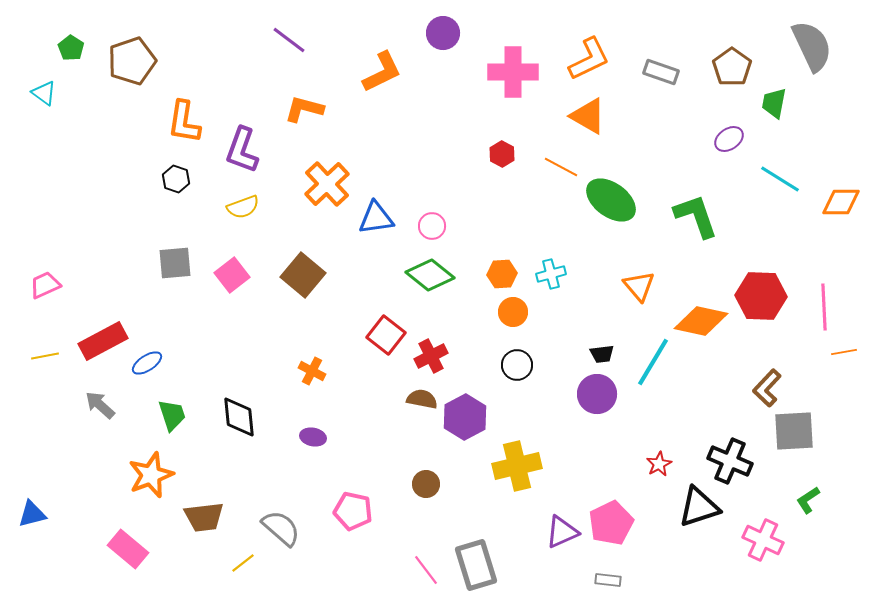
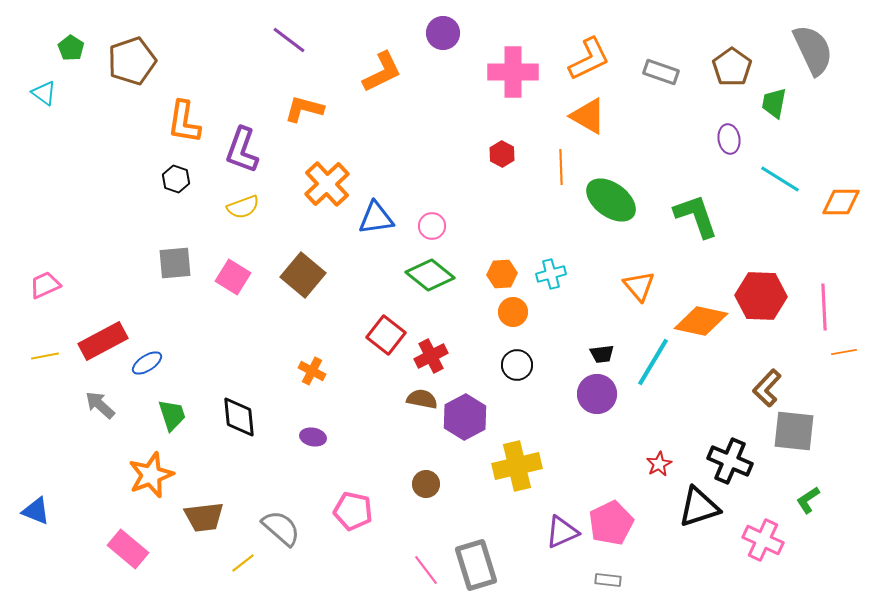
gray semicircle at (812, 46): moved 1 px right, 4 px down
purple ellipse at (729, 139): rotated 64 degrees counterclockwise
orange line at (561, 167): rotated 60 degrees clockwise
pink square at (232, 275): moved 1 px right, 2 px down; rotated 20 degrees counterclockwise
gray square at (794, 431): rotated 9 degrees clockwise
blue triangle at (32, 514): moved 4 px right, 3 px up; rotated 36 degrees clockwise
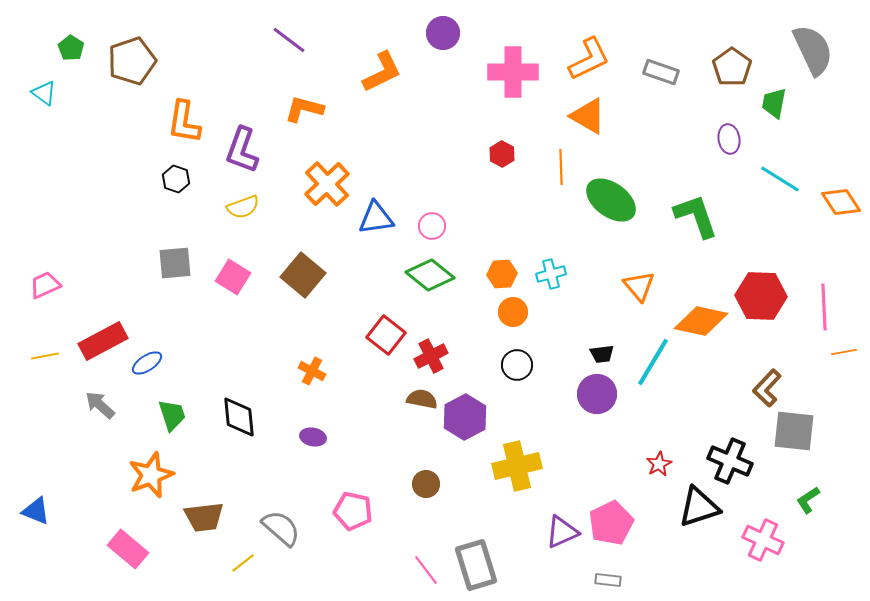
orange diamond at (841, 202): rotated 57 degrees clockwise
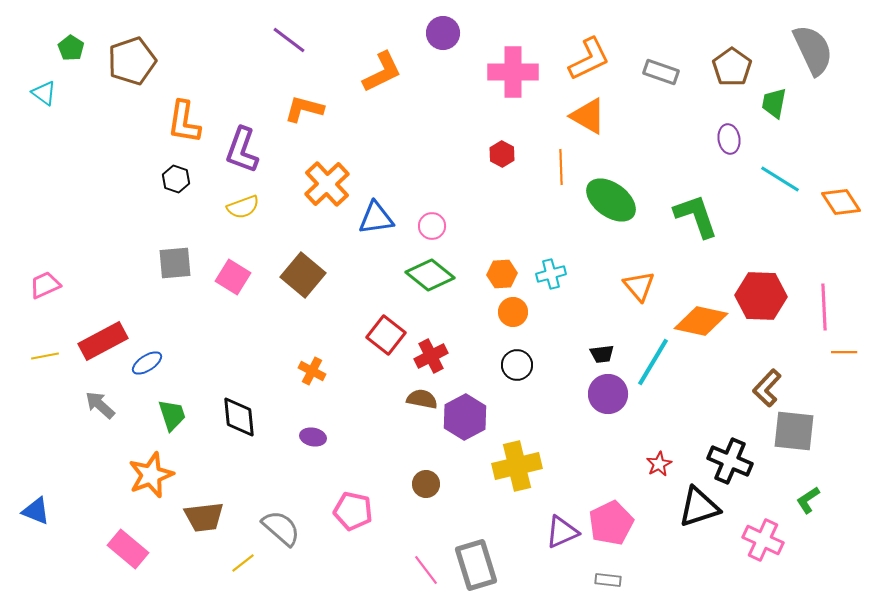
orange line at (844, 352): rotated 10 degrees clockwise
purple circle at (597, 394): moved 11 px right
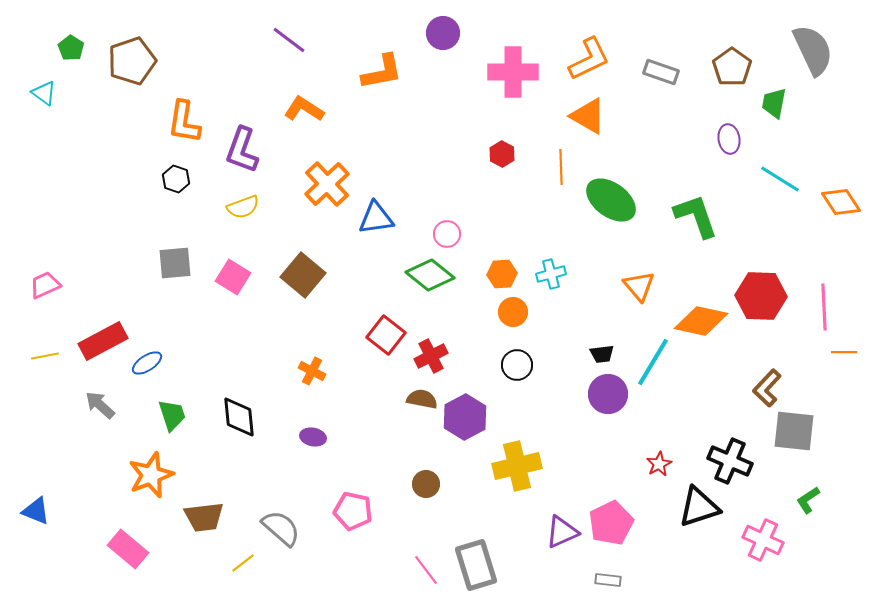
orange L-shape at (382, 72): rotated 15 degrees clockwise
orange L-shape at (304, 109): rotated 18 degrees clockwise
pink circle at (432, 226): moved 15 px right, 8 px down
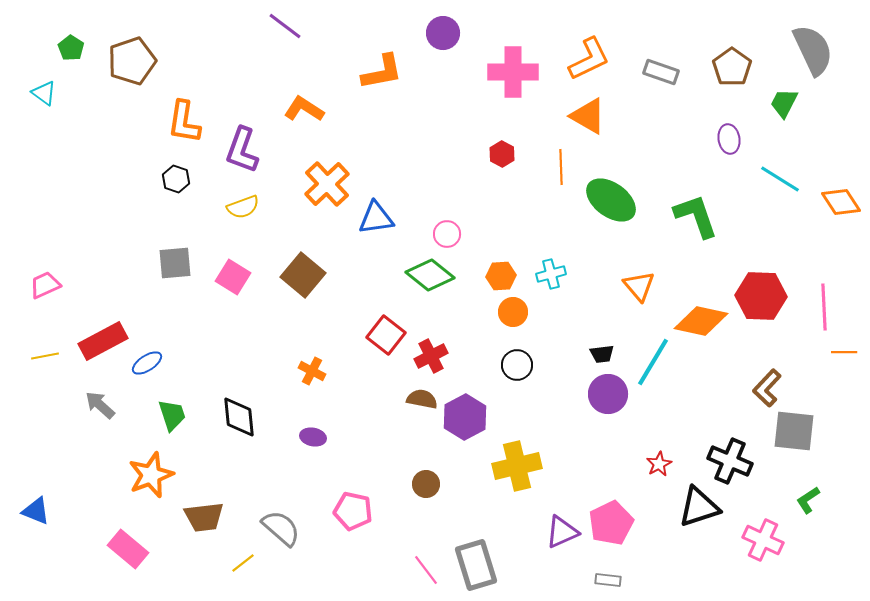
purple line at (289, 40): moved 4 px left, 14 px up
green trapezoid at (774, 103): moved 10 px right; rotated 16 degrees clockwise
orange hexagon at (502, 274): moved 1 px left, 2 px down
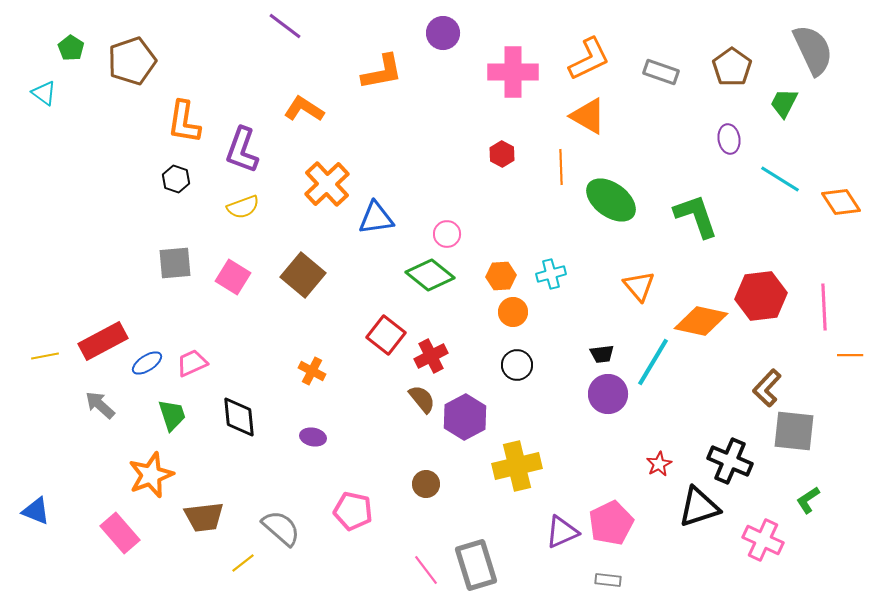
pink trapezoid at (45, 285): moved 147 px right, 78 px down
red hexagon at (761, 296): rotated 9 degrees counterclockwise
orange line at (844, 352): moved 6 px right, 3 px down
brown semicircle at (422, 399): rotated 40 degrees clockwise
pink rectangle at (128, 549): moved 8 px left, 16 px up; rotated 9 degrees clockwise
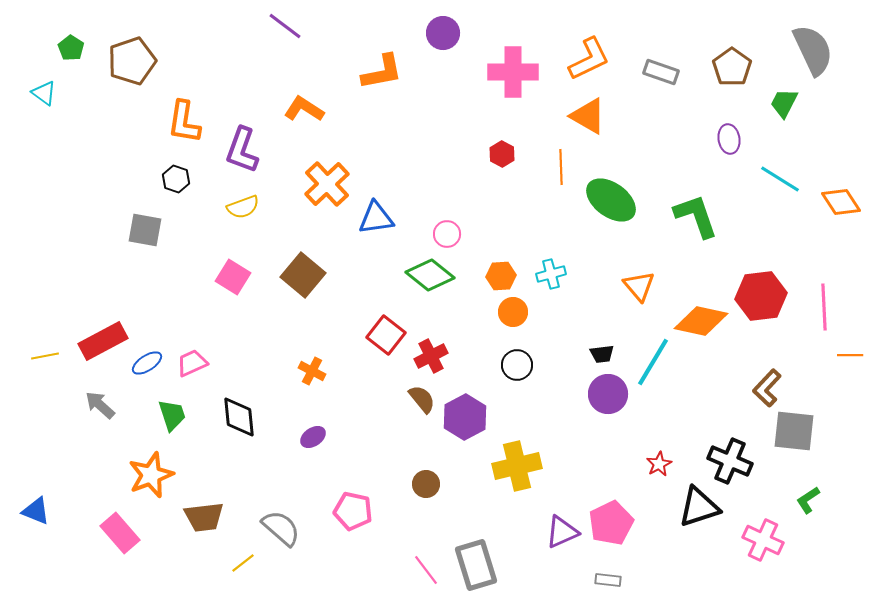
gray square at (175, 263): moved 30 px left, 33 px up; rotated 15 degrees clockwise
purple ellipse at (313, 437): rotated 45 degrees counterclockwise
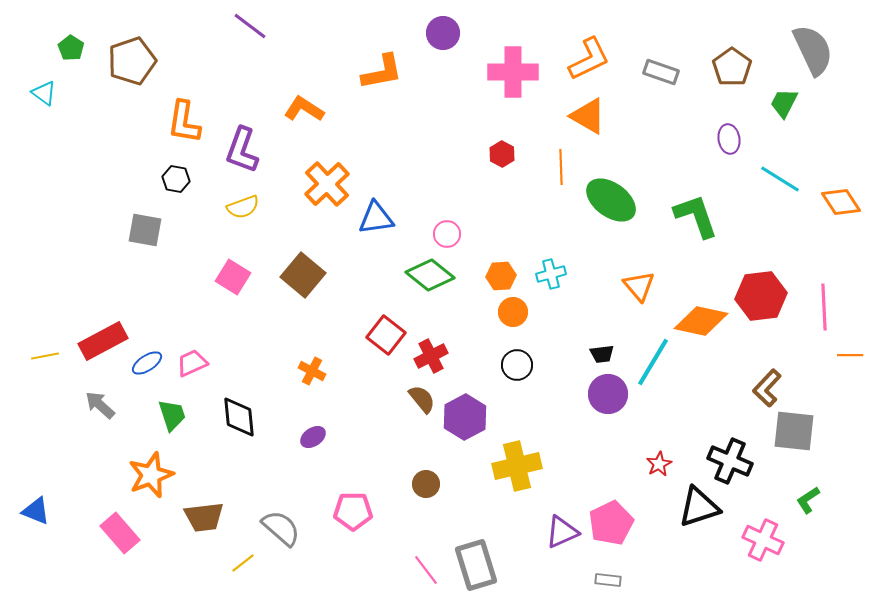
purple line at (285, 26): moved 35 px left
black hexagon at (176, 179): rotated 8 degrees counterclockwise
pink pentagon at (353, 511): rotated 12 degrees counterclockwise
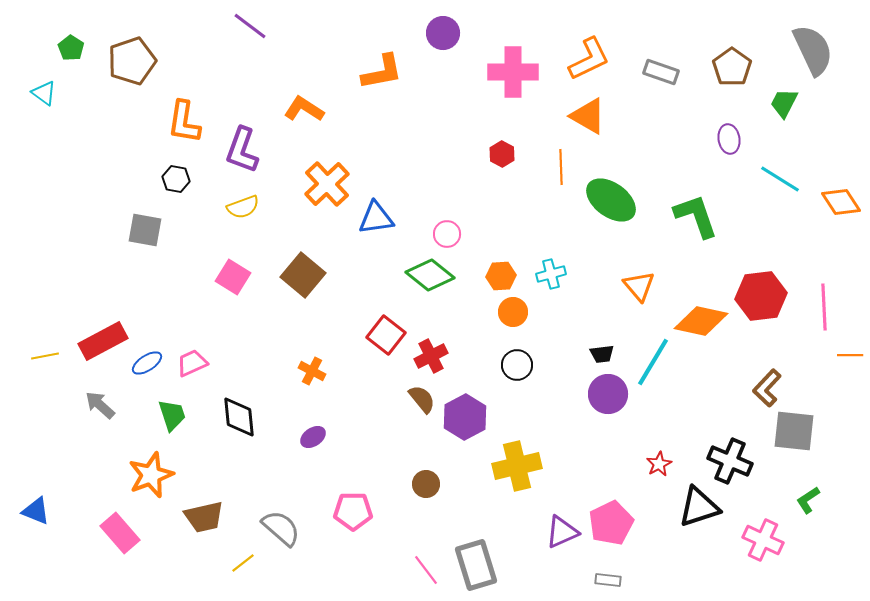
brown trapezoid at (204, 517): rotated 6 degrees counterclockwise
